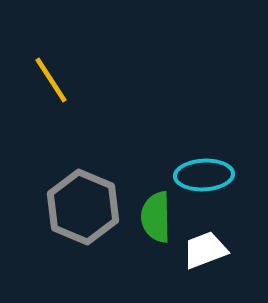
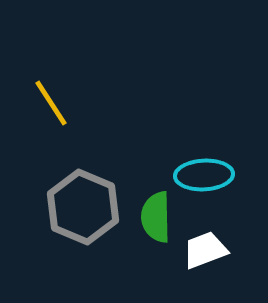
yellow line: moved 23 px down
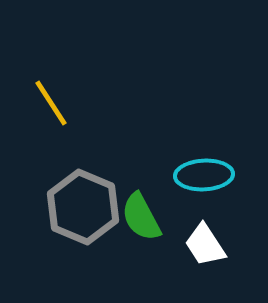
green semicircle: moved 15 px left; rotated 27 degrees counterclockwise
white trapezoid: moved 5 px up; rotated 102 degrees counterclockwise
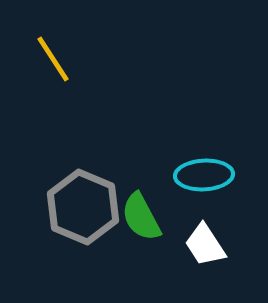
yellow line: moved 2 px right, 44 px up
